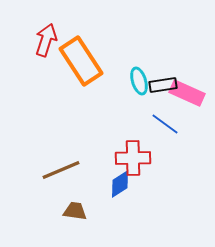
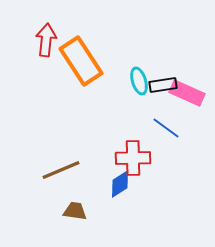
red arrow: rotated 12 degrees counterclockwise
blue line: moved 1 px right, 4 px down
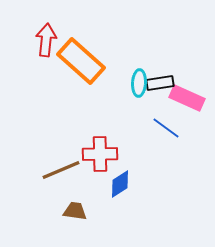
orange rectangle: rotated 15 degrees counterclockwise
cyan ellipse: moved 2 px down; rotated 20 degrees clockwise
black rectangle: moved 3 px left, 2 px up
pink rectangle: moved 5 px down
red cross: moved 33 px left, 4 px up
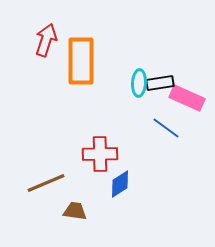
red arrow: rotated 12 degrees clockwise
orange rectangle: rotated 48 degrees clockwise
brown line: moved 15 px left, 13 px down
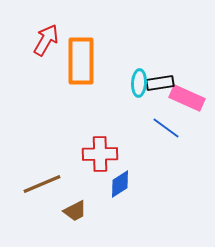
red arrow: rotated 12 degrees clockwise
brown line: moved 4 px left, 1 px down
brown trapezoid: rotated 145 degrees clockwise
